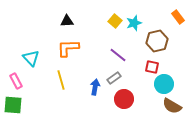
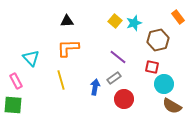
brown hexagon: moved 1 px right, 1 px up
purple line: moved 2 px down
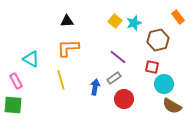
cyan triangle: moved 1 px down; rotated 18 degrees counterclockwise
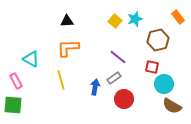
cyan star: moved 1 px right, 4 px up
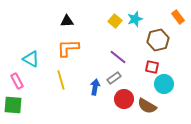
pink rectangle: moved 1 px right
brown semicircle: moved 25 px left
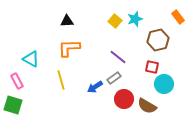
orange L-shape: moved 1 px right
blue arrow: rotated 133 degrees counterclockwise
green square: rotated 12 degrees clockwise
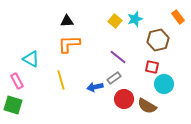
orange L-shape: moved 4 px up
blue arrow: rotated 21 degrees clockwise
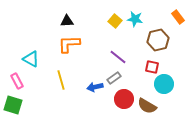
cyan star: rotated 28 degrees clockwise
